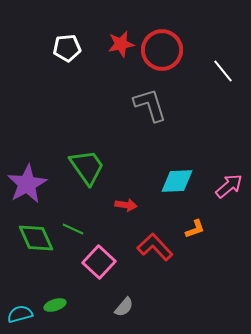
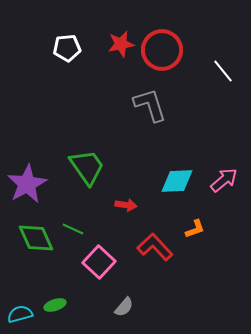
pink arrow: moved 5 px left, 6 px up
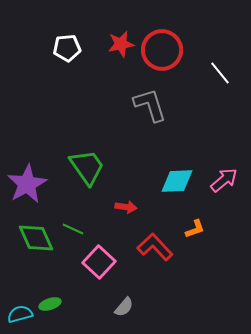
white line: moved 3 px left, 2 px down
red arrow: moved 2 px down
green ellipse: moved 5 px left, 1 px up
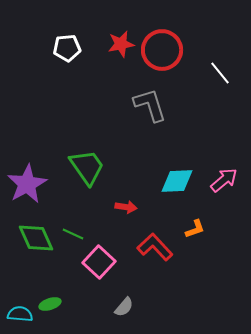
green line: moved 5 px down
cyan semicircle: rotated 20 degrees clockwise
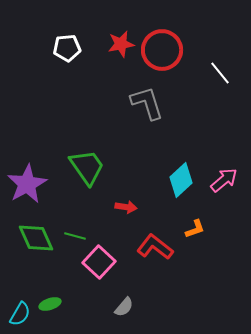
gray L-shape: moved 3 px left, 2 px up
cyan diamond: moved 4 px right, 1 px up; rotated 40 degrees counterclockwise
green line: moved 2 px right, 2 px down; rotated 10 degrees counterclockwise
red L-shape: rotated 9 degrees counterclockwise
cyan semicircle: rotated 115 degrees clockwise
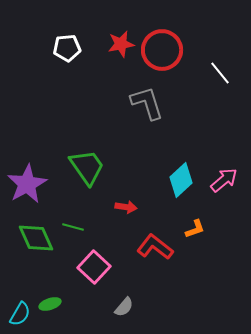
green line: moved 2 px left, 9 px up
pink square: moved 5 px left, 5 px down
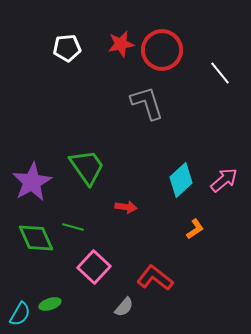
purple star: moved 5 px right, 2 px up
orange L-shape: rotated 15 degrees counterclockwise
red L-shape: moved 31 px down
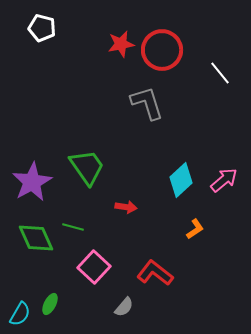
white pentagon: moved 25 px left, 20 px up; rotated 20 degrees clockwise
red L-shape: moved 5 px up
green ellipse: rotated 45 degrees counterclockwise
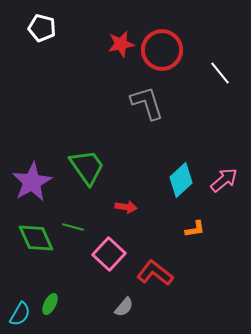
orange L-shape: rotated 25 degrees clockwise
pink square: moved 15 px right, 13 px up
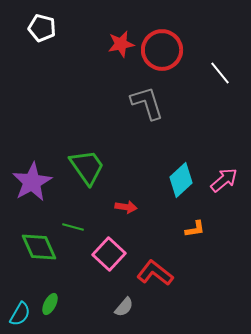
green diamond: moved 3 px right, 9 px down
